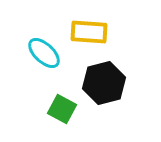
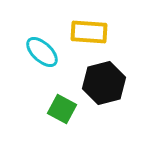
cyan ellipse: moved 2 px left, 1 px up
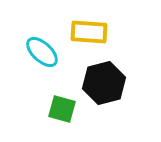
green square: rotated 12 degrees counterclockwise
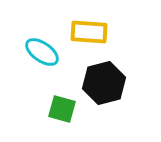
cyan ellipse: rotated 8 degrees counterclockwise
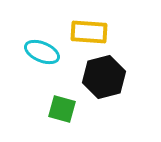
cyan ellipse: rotated 12 degrees counterclockwise
black hexagon: moved 6 px up
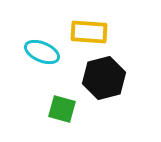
black hexagon: moved 1 px down
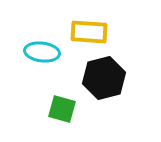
cyan ellipse: rotated 16 degrees counterclockwise
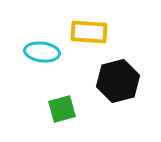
black hexagon: moved 14 px right, 3 px down
green square: rotated 32 degrees counterclockwise
